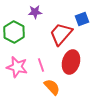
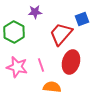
orange semicircle: rotated 42 degrees counterclockwise
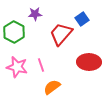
purple star: moved 2 px down
blue square: rotated 16 degrees counterclockwise
red ellipse: moved 18 px right; rotated 75 degrees clockwise
orange semicircle: rotated 42 degrees counterclockwise
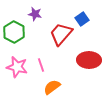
purple star: rotated 16 degrees clockwise
red ellipse: moved 2 px up
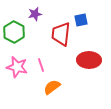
purple star: rotated 24 degrees counterclockwise
blue square: moved 1 px left, 1 px down; rotated 24 degrees clockwise
red trapezoid: rotated 35 degrees counterclockwise
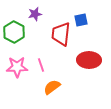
pink star: rotated 15 degrees counterclockwise
